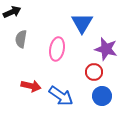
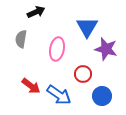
black arrow: moved 24 px right
blue triangle: moved 5 px right, 4 px down
red circle: moved 11 px left, 2 px down
red arrow: rotated 24 degrees clockwise
blue arrow: moved 2 px left, 1 px up
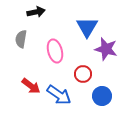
black arrow: rotated 12 degrees clockwise
pink ellipse: moved 2 px left, 2 px down; rotated 25 degrees counterclockwise
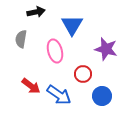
blue triangle: moved 15 px left, 2 px up
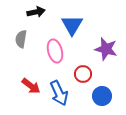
blue arrow: moved 2 px up; rotated 30 degrees clockwise
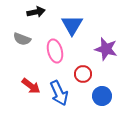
gray semicircle: moved 1 px right; rotated 78 degrees counterclockwise
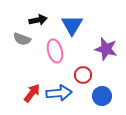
black arrow: moved 2 px right, 8 px down
red circle: moved 1 px down
red arrow: moved 1 px right, 7 px down; rotated 90 degrees counterclockwise
blue arrow: rotated 70 degrees counterclockwise
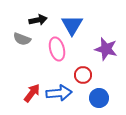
pink ellipse: moved 2 px right, 2 px up
blue circle: moved 3 px left, 2 px down
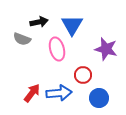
black arrow: moved 1 px right, 2 px down
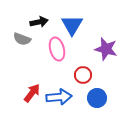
blue arrow: moved 4 px down
blue circle: moved 2 px left
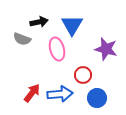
blue arrow: moved 1 px right, 3 px up
